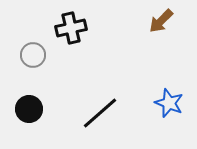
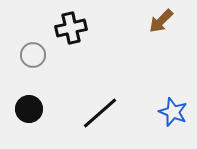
blue star: moved 4 px right, 9 px down
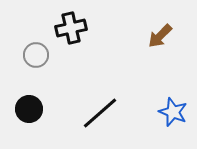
brown arrow: moved 1 px left, 15 px down
gray circle: moved 3 px right
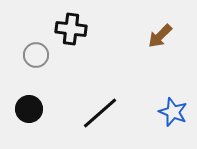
black cross: moved 1 px down; rotated 20 degrees clockwise
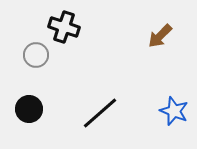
black cross: moved 7 px left, 2 px up; rotated 12 degrees clockwise
blue star: moved 1 px right, 1 px up
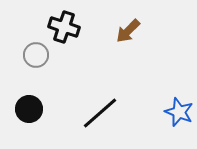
brown arrow: moved 32 px left, 5 px up
blue star: moved 5 px right, 1 px down
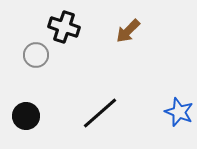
black circle: moved 3 px left, 7 px down
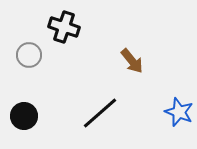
brown arrow: moved 4 px right, 30 px down; rotated 84 degrees counterclockwise
gray circle: moved 7 px left
black circle: moved 2 px left
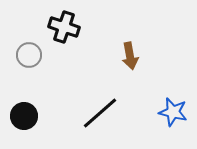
brown arrow: moved 2 px left, 5 px up; rotated 28 degrees clockwise
blue star: moved 6 px left; rotated 8 degrees counterclockwise
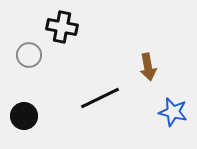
black cross: moved 2 px left; rotated 8 degrees counterclockwise
brown arrow: moved 18 px right, 11 px down
black line: moved 15 px up; rotated 15 degrees clockwise
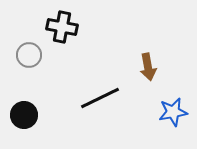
blue star: rotated 24 degrees counterclockwise
black circle: moved 1 px up
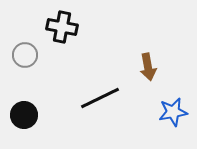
gray circle: moved 4 px left
